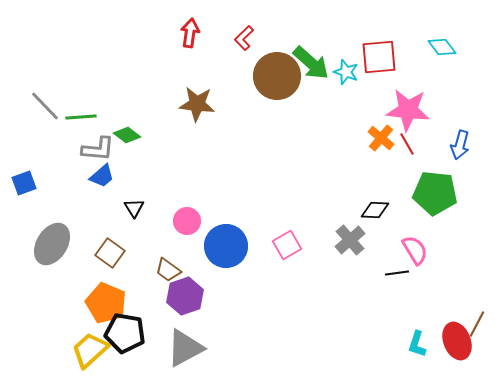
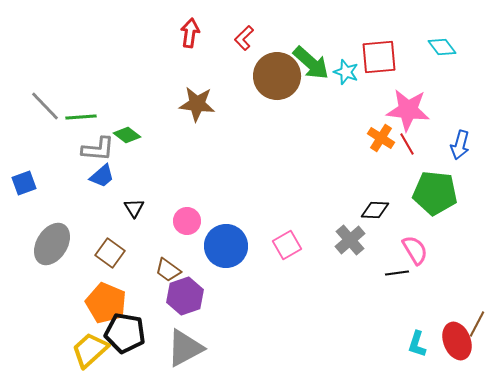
orange cross: rotated 8 degrees counterclockwise
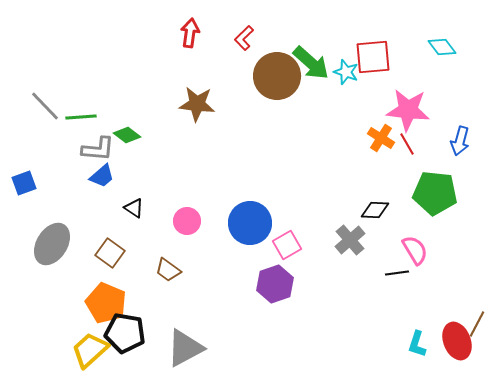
red square: moved 6 px left
blue arrow: moved 4 px up
black triangle: rotated 25 degrees counterclockwise
blue circle: moved 24 px right, 23 px up
purple hexagon: moved 90 px right, 12 px up
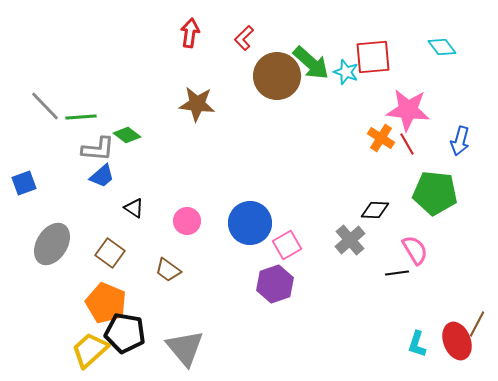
gray triangle: rotated 42 degrees counterclockwise
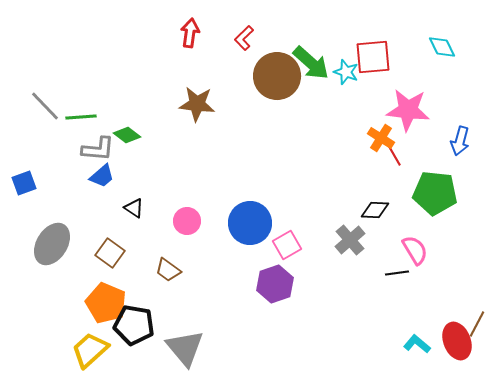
cyan diamond: rotated 12 degrees clockwise
red line: moved 13 px left, 11 px down
black pentagon: moved 9 px right, 8 px up
cyan L-shape: rotated 112 degrees clockwise
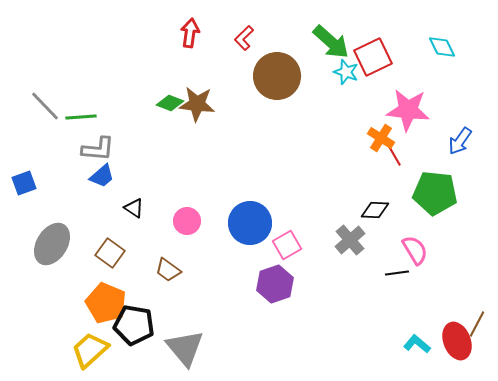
red square: rotated 21 degrees counterclockwise
green arrow: moved 20 px right, 21 px up
green diamond: moved 43 px right, 32 px up; rotated 16 degrees counterclockwise
blue arrow: rotated 20 degrees clockwise
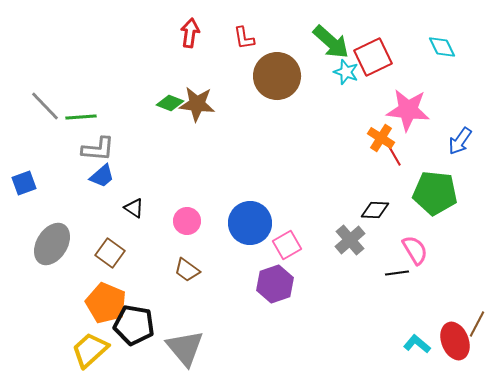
red L-shape: rotated 55 degrees counterclockwise
brown trapezoid: moved 19 px right
red ellipse: moved 2 px left
